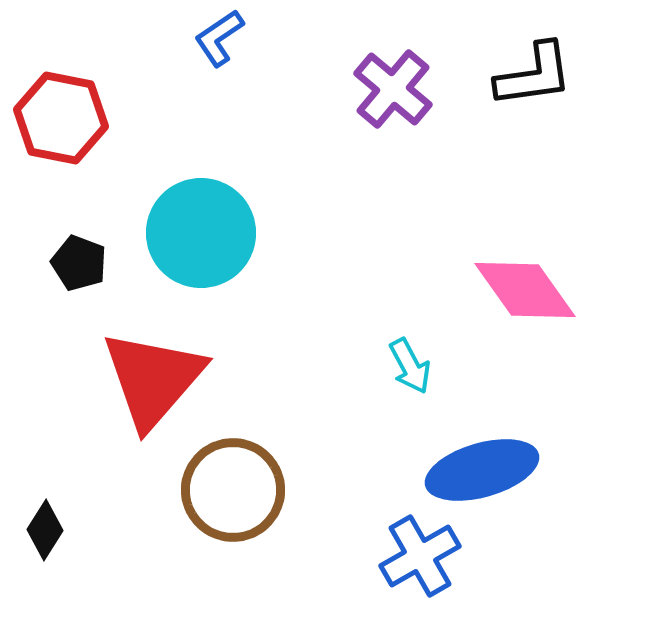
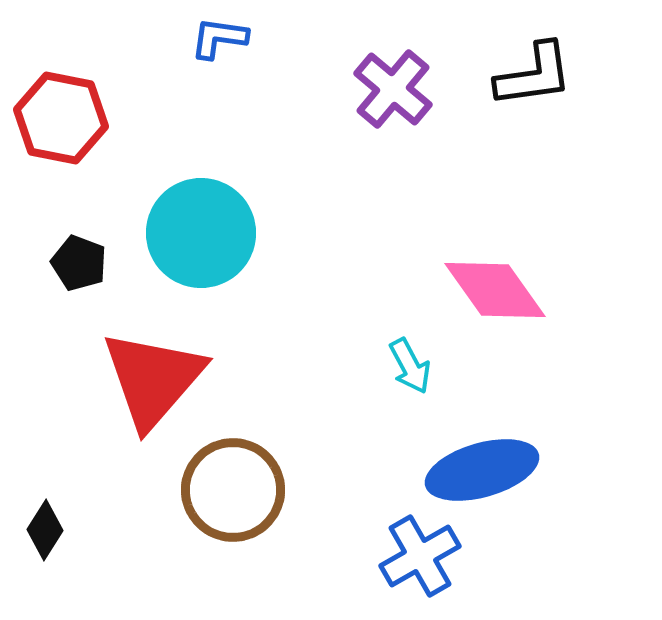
blue L-shape: rotated 42 degrees clockwise
pink diamond: moved 30 px left
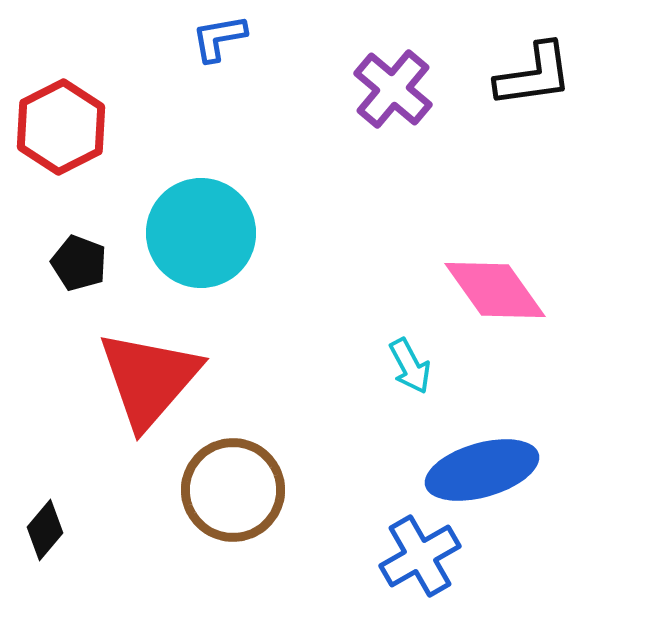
blue L-shape: rotated 18 degrees counterclockwise
red hexagon: moved 9 px down; rotated 22 degrees clockwise
red triangle: moved 4 px left
black diamond: rotated 8 degrees clockwise
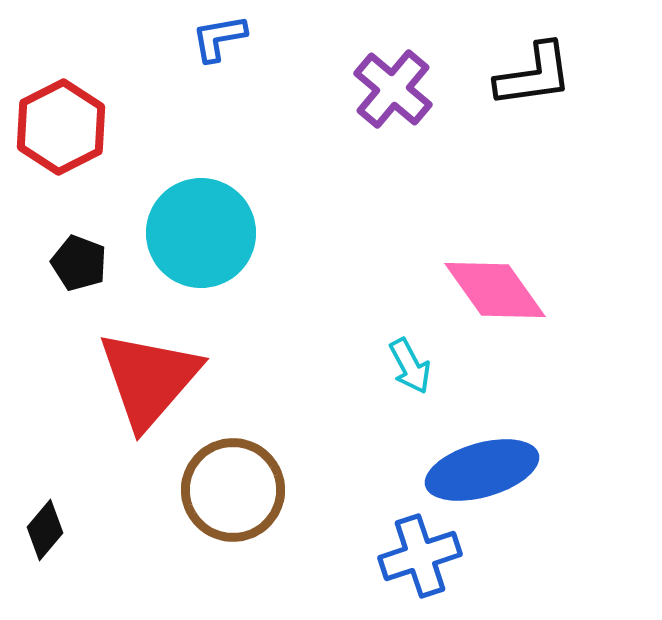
blue cross: rotated 12 degrees clockwise
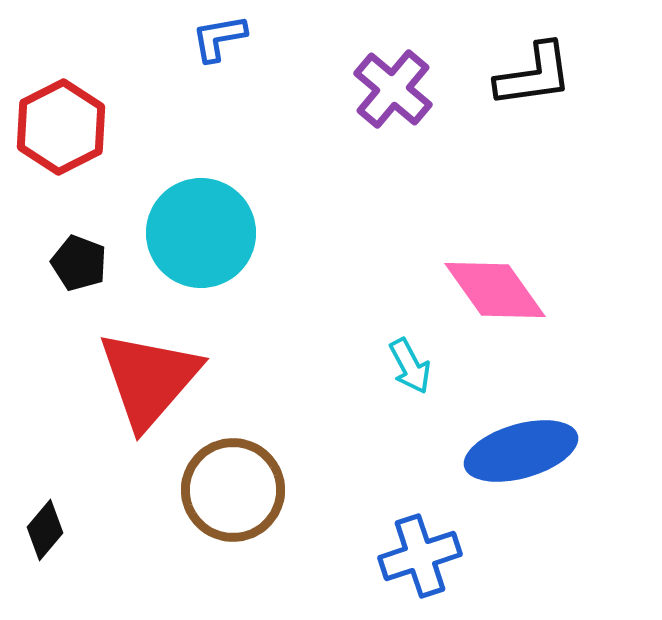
blue ellipse: moved 39 px right, 19 px up
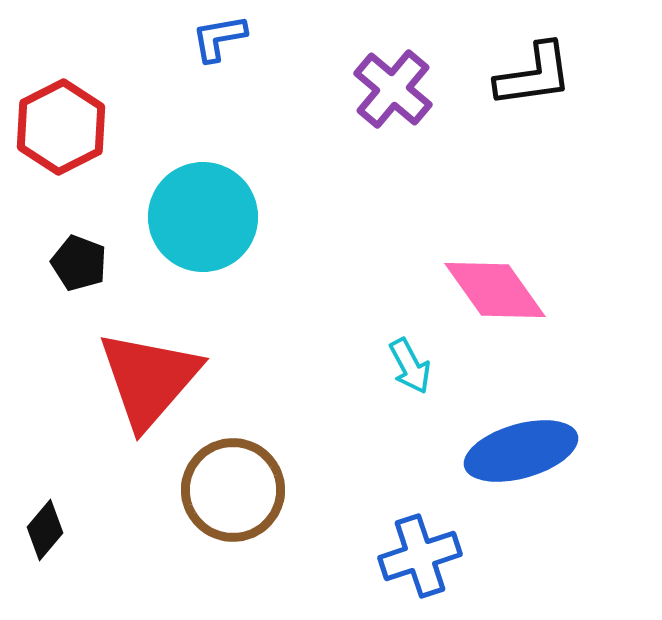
cyan circle: moved 2 px right, 16 px up
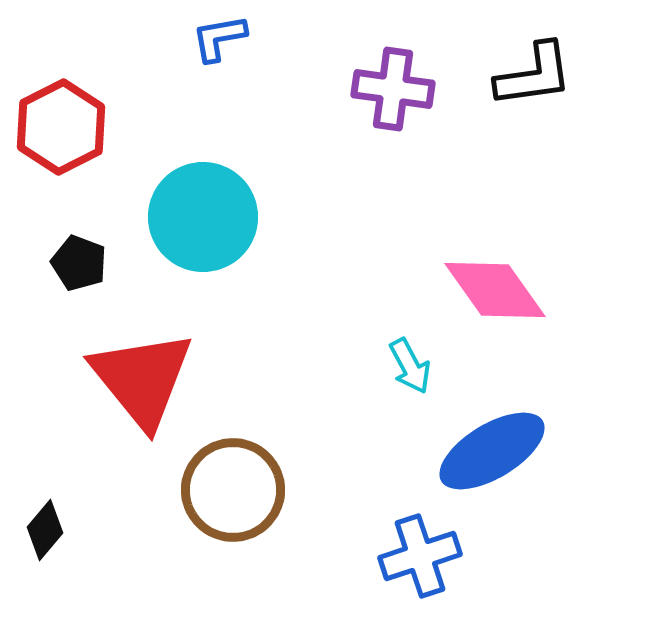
purple cross: rotated 32 degrees counterclockwise
red triangle: moved 7 px left; rotated 20 degrees counterclockwise
blue ellipse: moved 29 px left; rotated 15 degrees counterclockwise
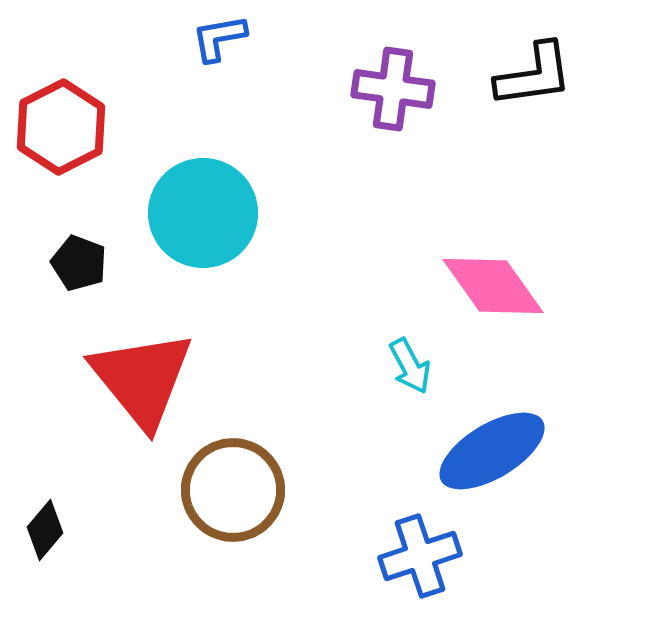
cyan circle: moved 4 px up
pink diamond: moved 2 px left, 4 px up
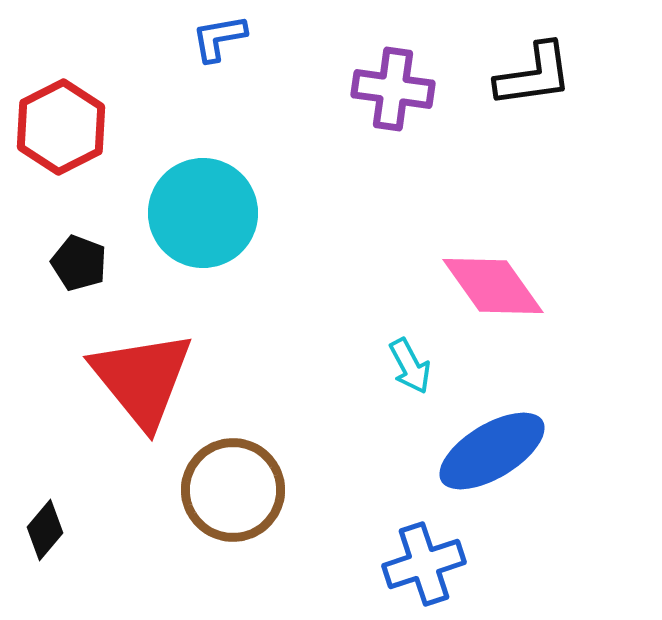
blue cross: moved 4 px right, 8 px down
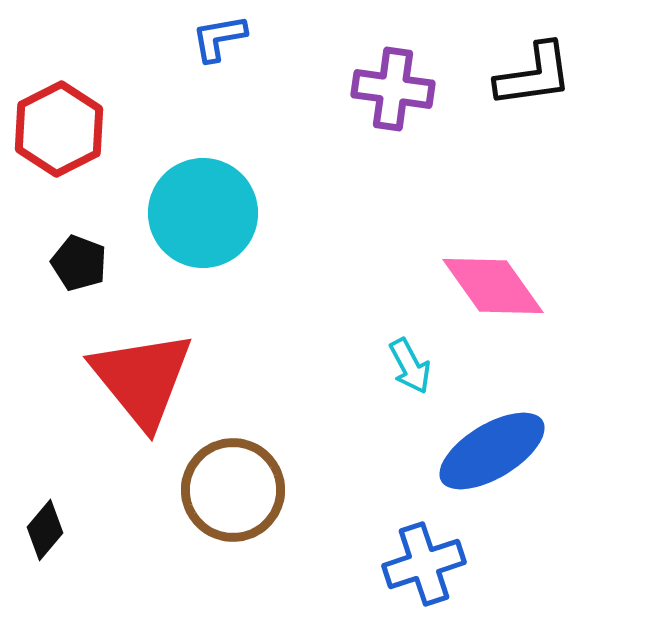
red hexagon: moved 2 px left, 2 px down
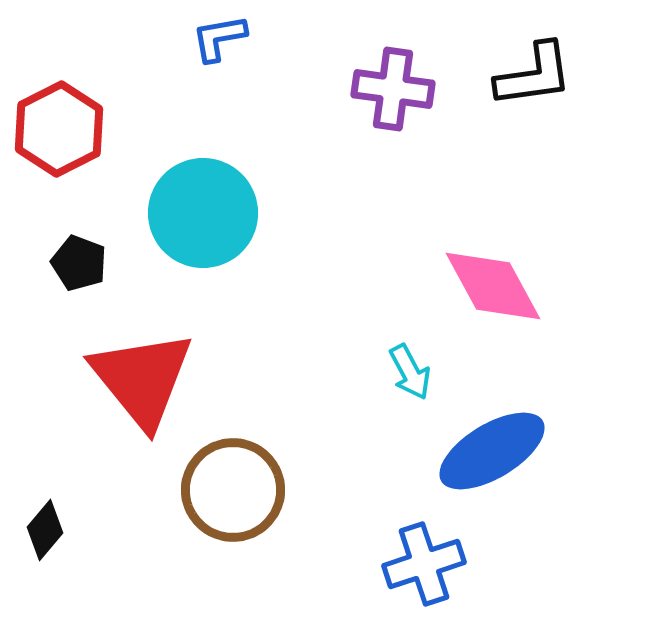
pink diamond: rotated 7 degrees clockwise
cyan arrow: moved 6 px down
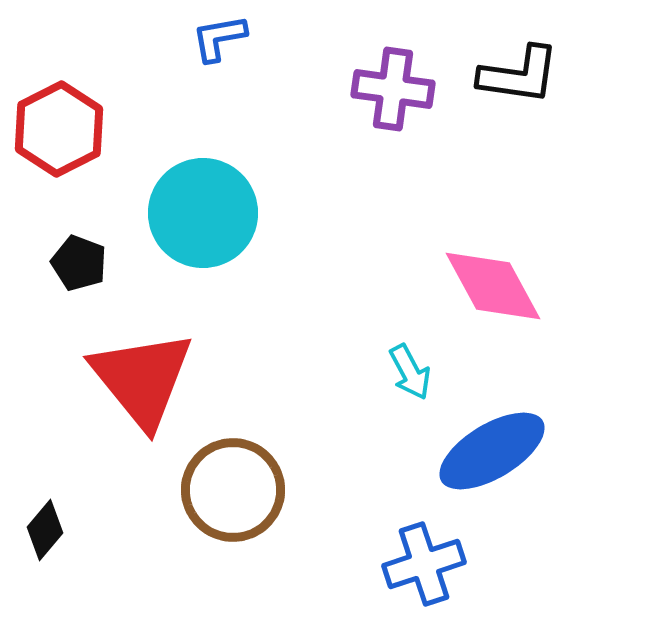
black L-shape: moved 15 px left; rotated 16 degrees clockwise
